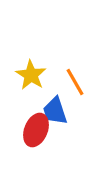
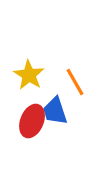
yellow star: moved 2 px left
red ellipse: moved 4 px left, 9 px up
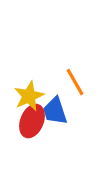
yellow star: moved 21 px down; rotated 16 degrees clockwise
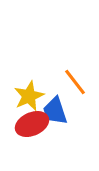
orange line: rotated 8 degrees counterclockwise
red ellipse: moved 3 px down; rotated 44 degrees clockwise
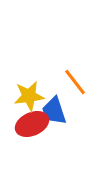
yellow star: rotated 16 degrees clockwise
blue trapezoid: moved 1 px left
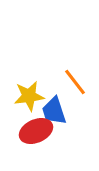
red ellipse: moved 4 px right, 7 px down
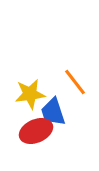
yellow star: moved 1 px right, 2 px up
blue trapezoid: moved 1 px left, 1 px down
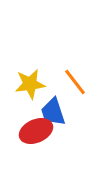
yellow star: moved 10 px up
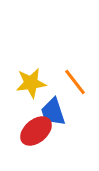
yellow star: moved 1 px right, 1 px up
red ellipse: rotated 16 degrees counterclockwise
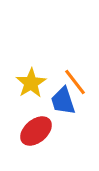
yellow star: rotated 24 degrees counterclockwise
blue trapezoid: moved 10 px right, 11 px up
